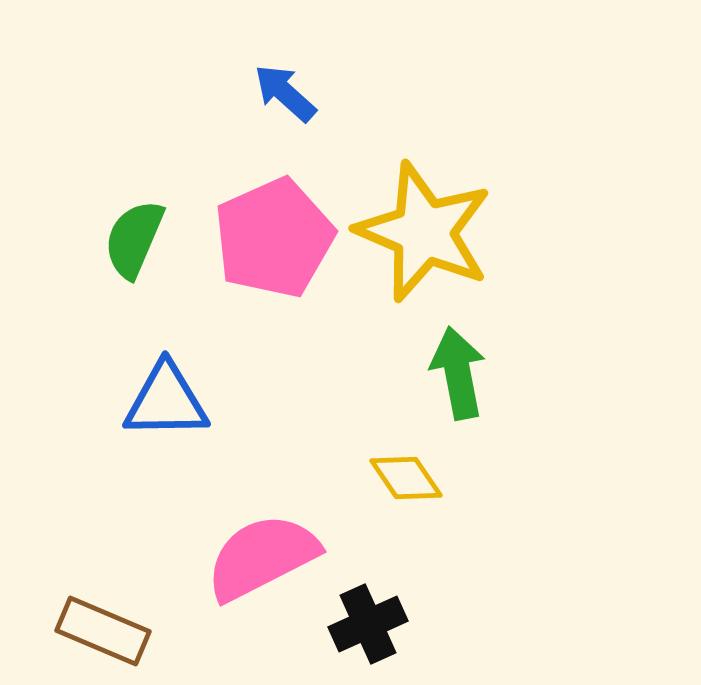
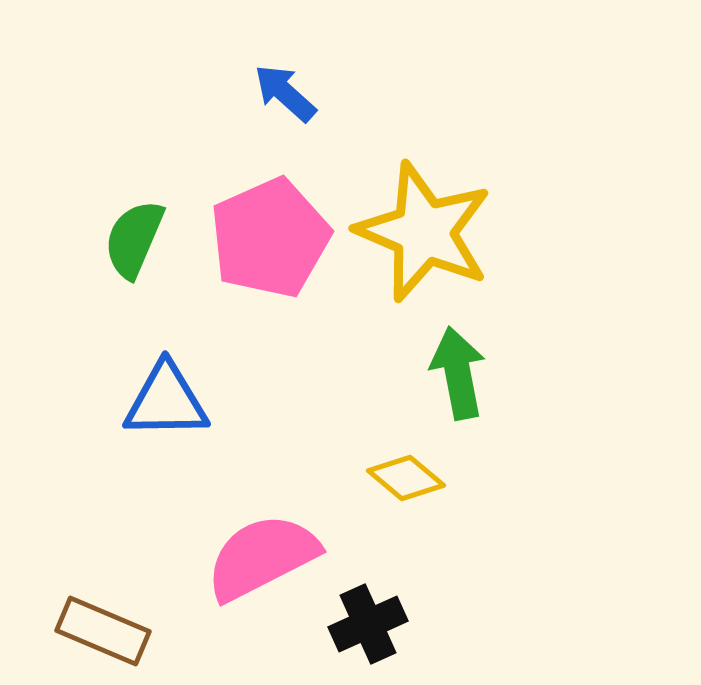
pink pentagon: moved 4 px left
yellow diamond: rotated 16 degrees counterclockwise
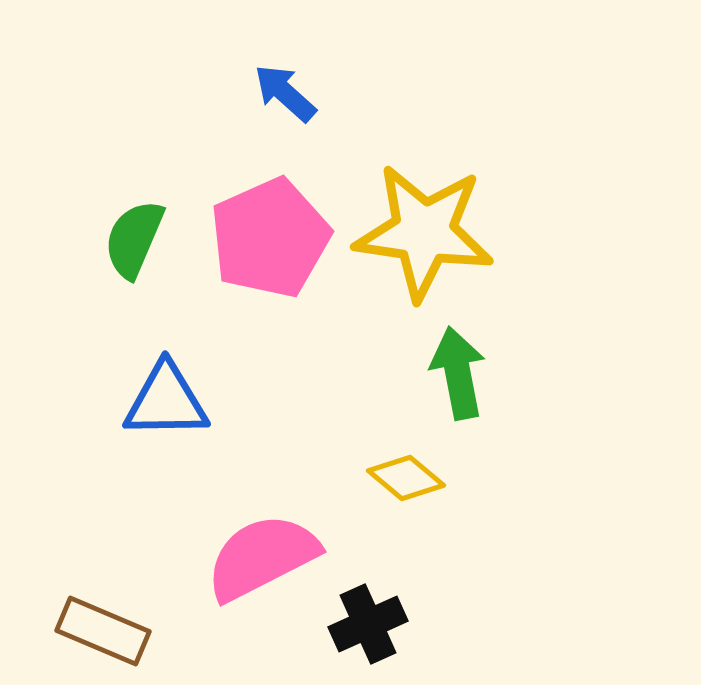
yellow star: rotated 15 degrees counterclockwise
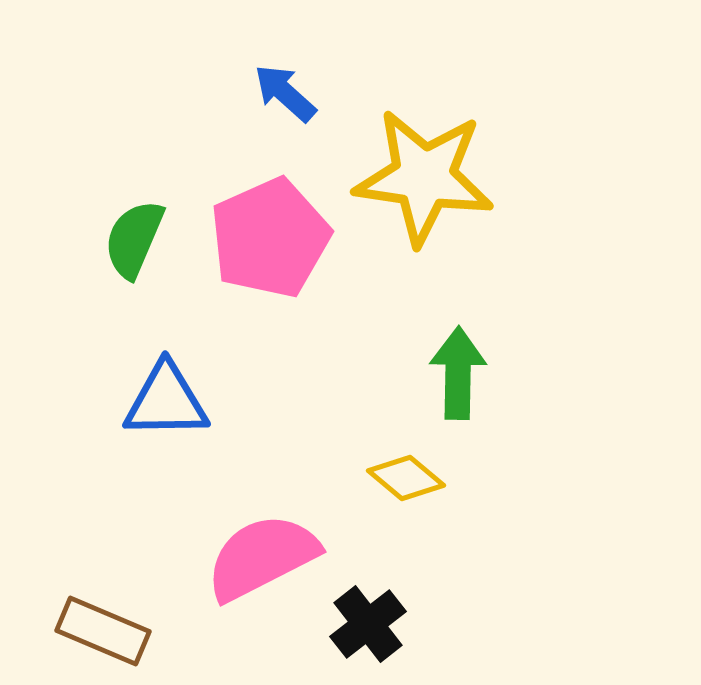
yellow star: moved 55 px up
green arrow: rotated 12 degrees clockwise
black cross: rotated 14 degrees counterclockwise
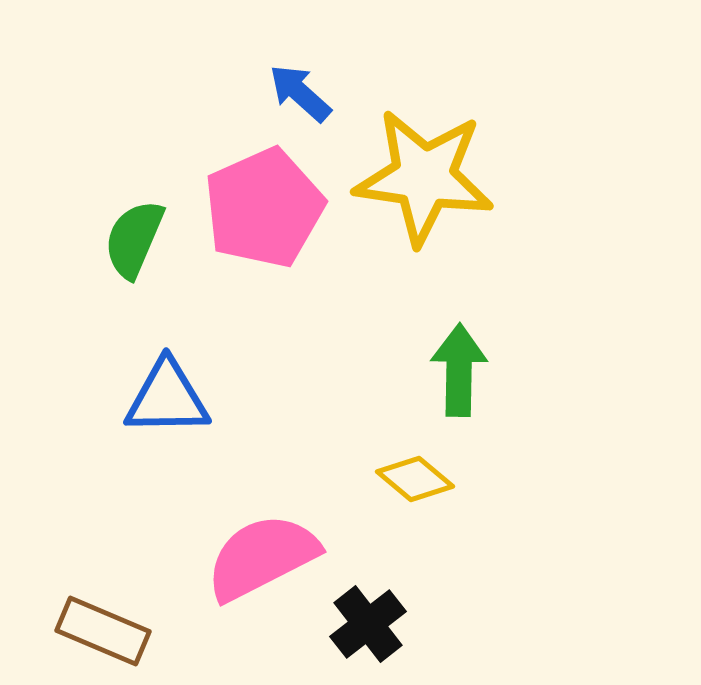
blue arrow: moved 15 px right
pink pentagon: moved 6 px left, 30 px up
green arrow: moved 1 px right, 3 px up
blue triangle: moved 1 px right, 3 px up
yellow diamond: moved 9 px right, 1 px down
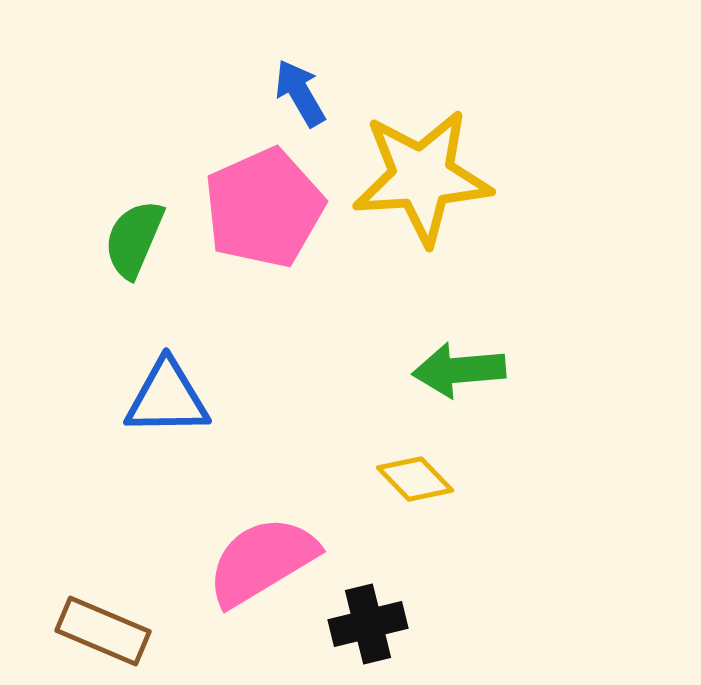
blue arrow: rotated 18 degrees clockwise
yellow star: moved 2 px left; rotated 12 degrees counterclockwise
green arrow: rotated 96 degrees counterclockwise
yellow diamond: rotated 6 degrees clockwise
pink semicircle: moved 4 px down; rotated 4 degrees counterclockwise
black cross: rotated 24 degrees clockwise
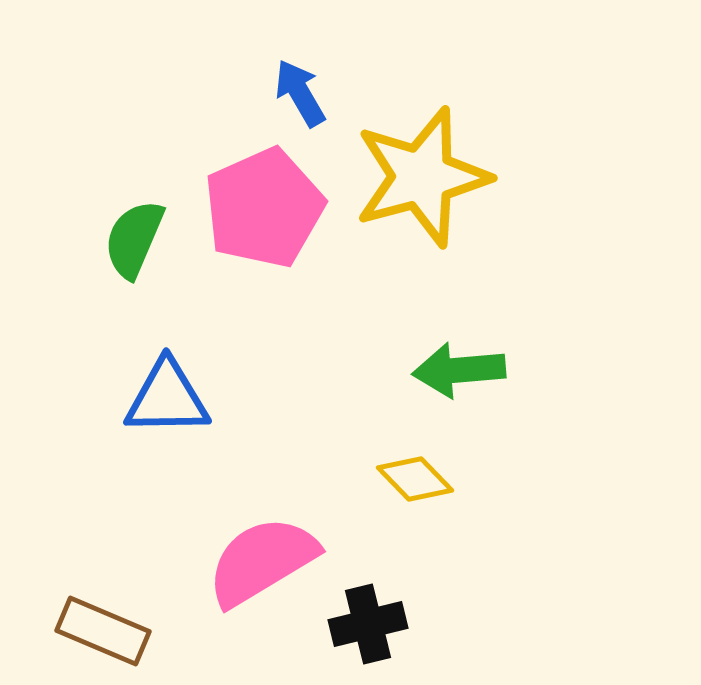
yellow star: rotated 11 degrees counterclockwise
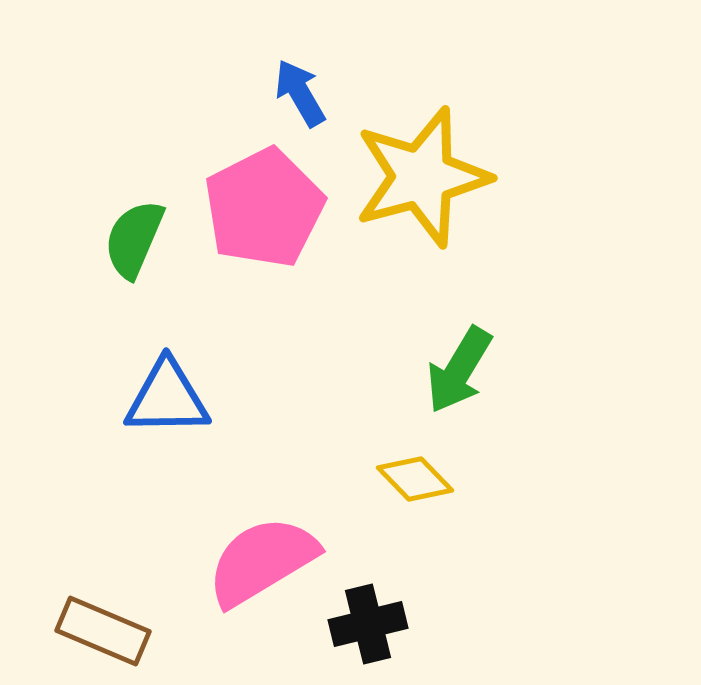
pink pentagon: rotated 3 degrees counterclockwise
green arrow: rotated 54 degrees counterclockwise
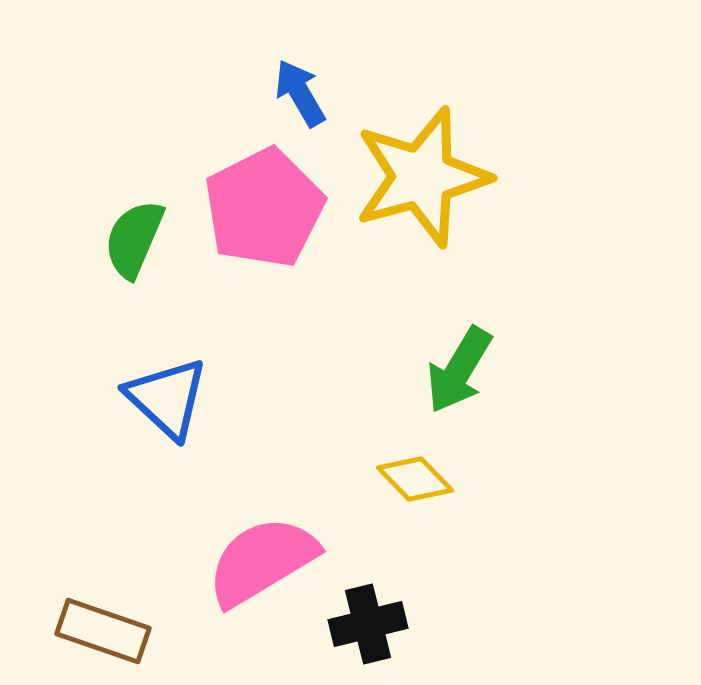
blue triangle: rotated 44 degrees clockwise
brown rectangle: rotated 4 degrees counterclockwise
